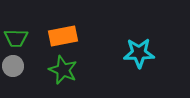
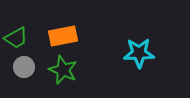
green trapezoid: rotated 30 degrees counterclockwise
gray circle: moved 11 px right, 1 px down
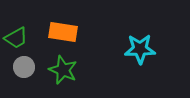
orange rectangle: moved 4 px up; rotated 20 degrees clockwise
cyan star: moved 1 px right, 4 px up
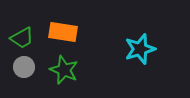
green trapezoid: moved 6 px right
cyan star: rotated 16 degrees counterclockwise
green star: moved 1 px right
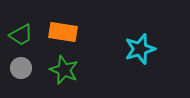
green trapezoid: moved 1 px left, 3 px up
gray circle: moved 3 px left, 1 px down
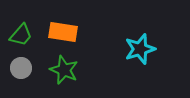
green trapezoid: rotated 20 degrees counterclockwise
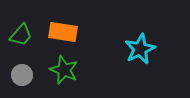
cyan star: rotated 8 degrees counterclockwise
gray circle: moved 1 px right, 7 px down
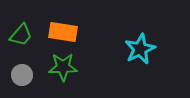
green star: moved 1 px left, 3 px up; rotated 24 degrees counterclockwise
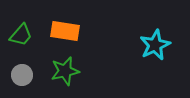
orange rectangle: moved 2 px right, 1 px up
cyan star: moved 15 px right, 4 px up
green star: moved 2 px right, 4 px down; rotated 12 degrees counterclockwise
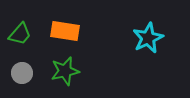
green trapezoid: moved 1 px left, 1 px up
cyan star: moved 7 px left, 7 px up
gray circle: moved 2 px up
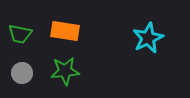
green trapezoid: rotated 60 degrees clockwise
green star: rotated 8 degrees clockwise
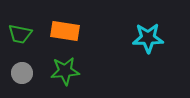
cyan star: rotated 24 degrees clockwise
